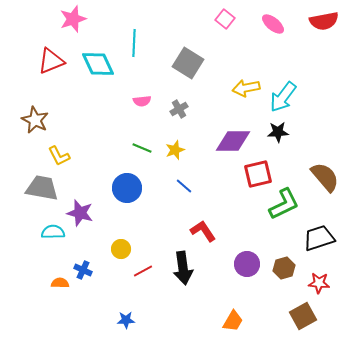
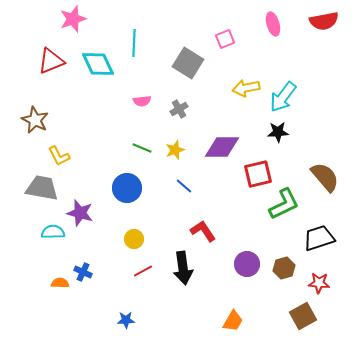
pink square: moved 20 px down; rotated 30 degrees clockwise
pink ellipse: rotated 35 degrees clockwise
purple diamond: moved 11 px left, 6 px down
yellow circle: moved 13 px right, 10 px up
blue cross: moved 2 px down
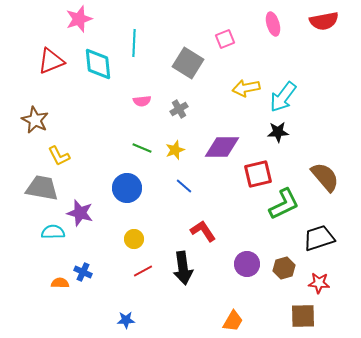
pink star: moved 6 px right
cyan diamond: rotated 20 degrees clockwise
brown square: rotated 28 degrees clockwise
